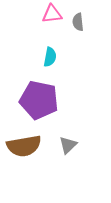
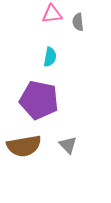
gray triangle: rotated 30 degrees counterclockwise
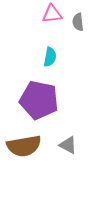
gray triangle: rotated 18 degrees counterclockwise
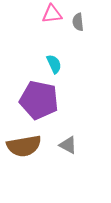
cyan semicircle: moved 4 px right, 7 px down; rotated 36 degrees counterclockwise
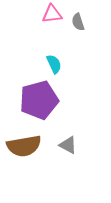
gray semicircle: rotated 12 degrees counterclockwise
purple pentagon: rotated 27 degrees counterclockwise
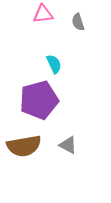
pink triangle: moved 9 px left
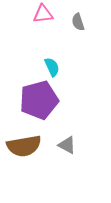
cyan semicircle: moved 2 px left, 3 px down
gray triangle: moved 1 px left
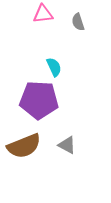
cyan semicircle: moved 2 px right
purple pentagon: rotated 18 degrees clockwise
brown semicircle: rotated 12 degrees counterclockwise
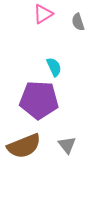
pink triangle: rotated 25 degrees counterclockwise
gray triangle: rotated 24 degrees clockwise
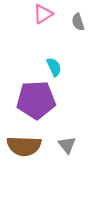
purple pentagon: moved 3 px left; rotated 6 degrees counterclockwise
brown semicircle: rotated 24 degrees clockwise
